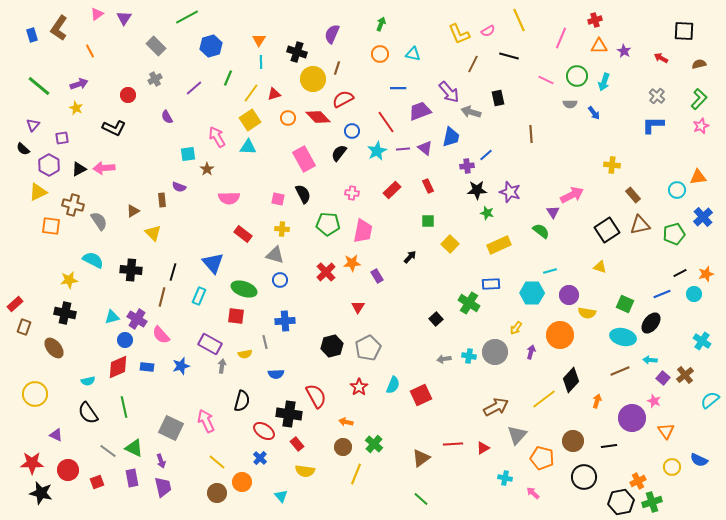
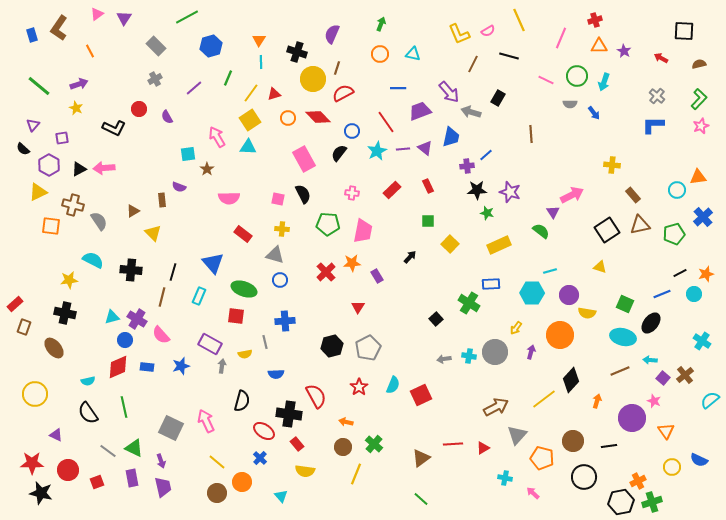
red circle at (128, 95): moved 11 px right, 14 px down
black rectangle at (498, 98): rotated 42 degrees clockwise
red semicircle at (343, 99): moved 6 px up
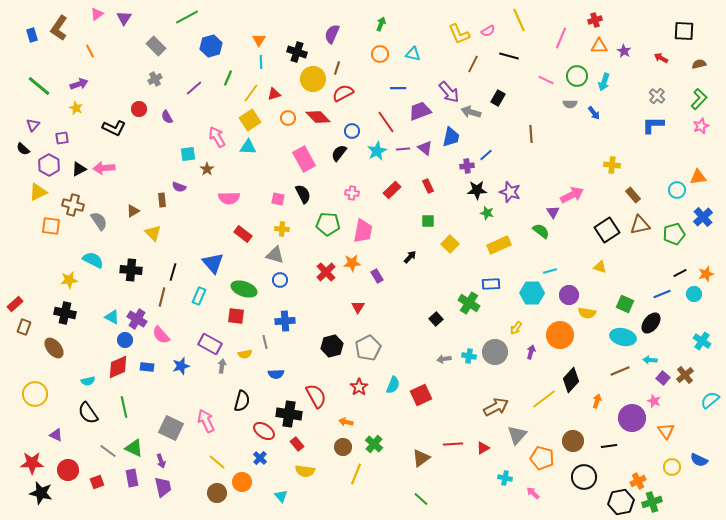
cyan triangle at (112, 317): rotated 42 degrees clockwise
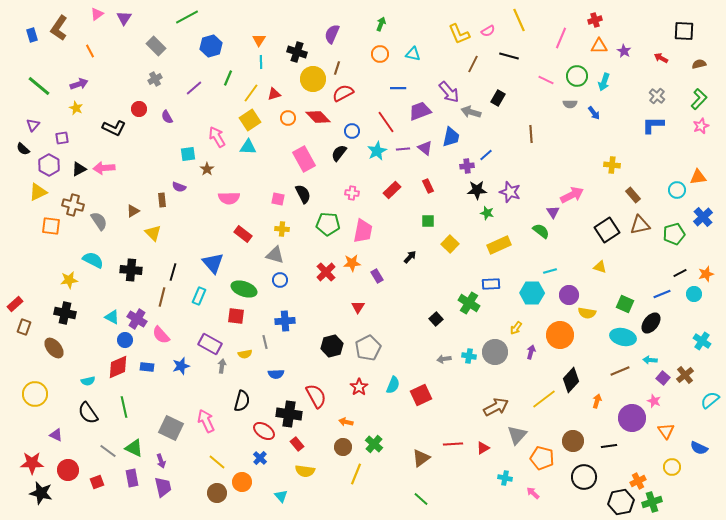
blue semicircle at (699, 460): moved 12 px up
